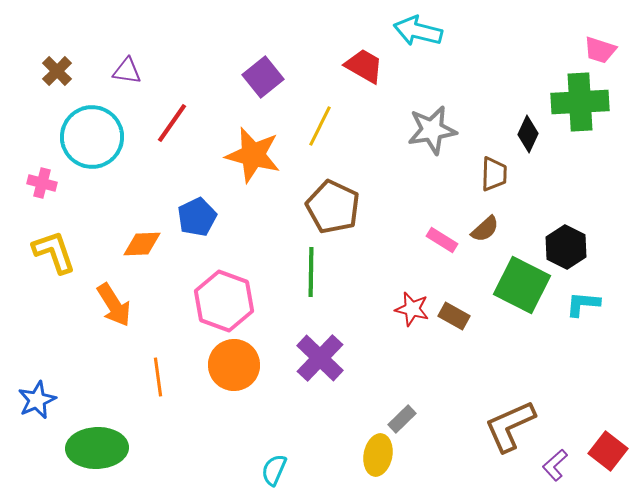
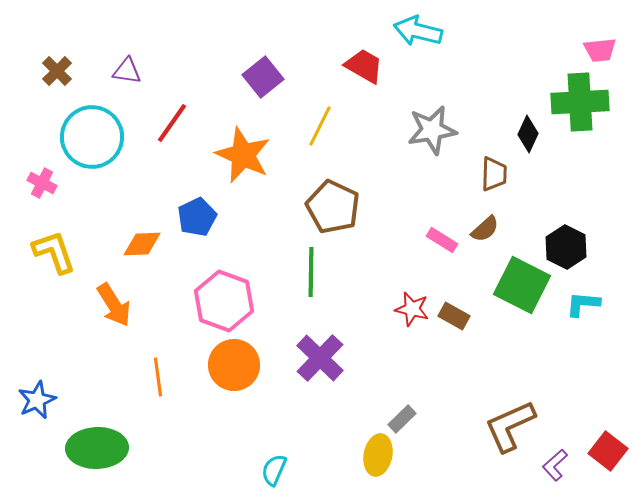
pink trapezoid: rotated 24 degrees counterclockwise
orange star: moved 10 px left; rotated 10 degrees clockwise
pink cross: rotated 12 degrees clockwise
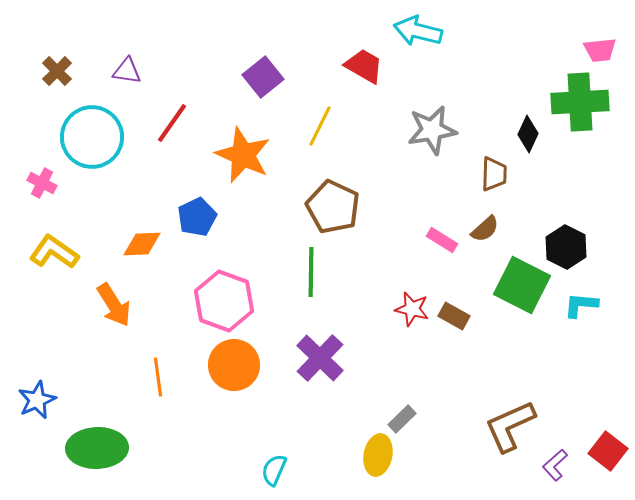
yellow L-shape: rotated 36 degrees counterclockwise
cyan L-shape: moved 2 px left, 1 px down
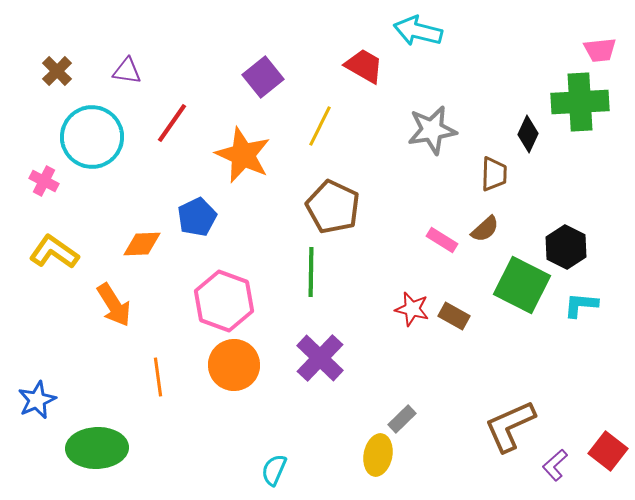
pink cross: moved 2 px right, 2 px up
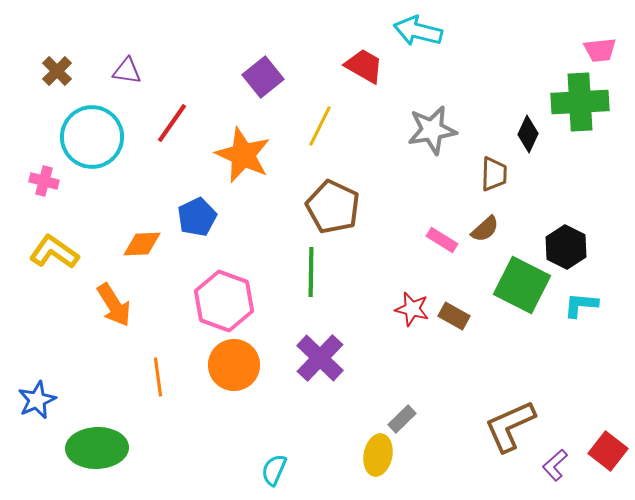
pink cross: rotated 12 degrees counterclockwise
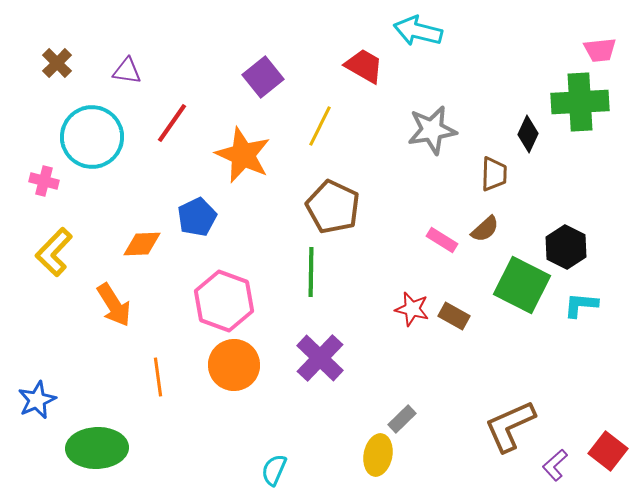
brown cross: moved 8 px up
yellow L-shape: rotated 81 degrees counterclockwise
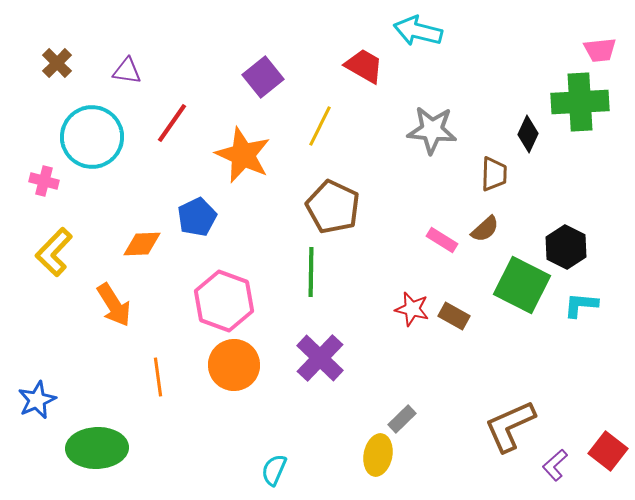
gray star: rotated 15 degrees clockwise
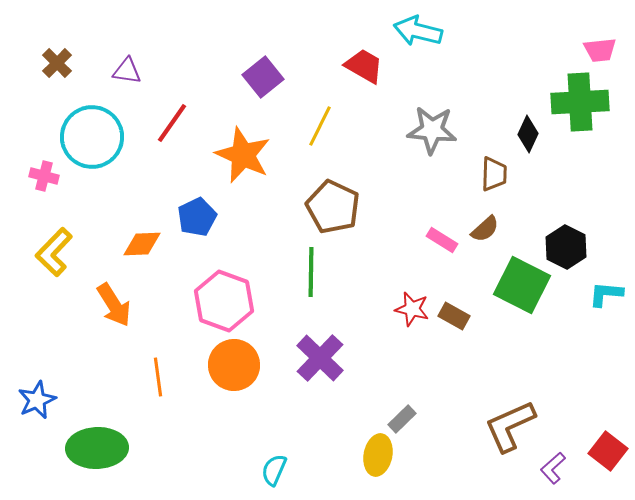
pink cross: moved 5 px up
cyan L-shape: moved 25 px right, 11 px up
purple L-shape: moved 2 px left, 3 px down
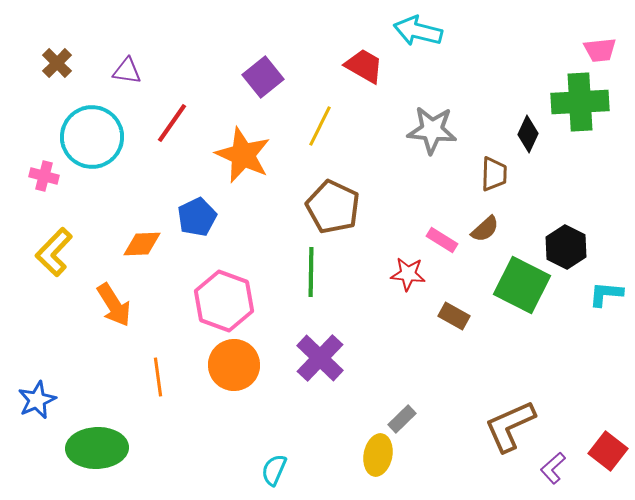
red star: moved 4 px left, 35 px up; rotated 8 degrees counterclockwise
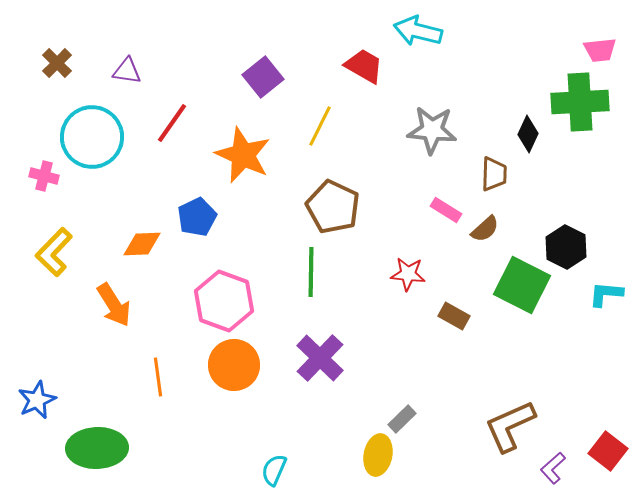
pink rectangle: moved 4 px right, 30 px up
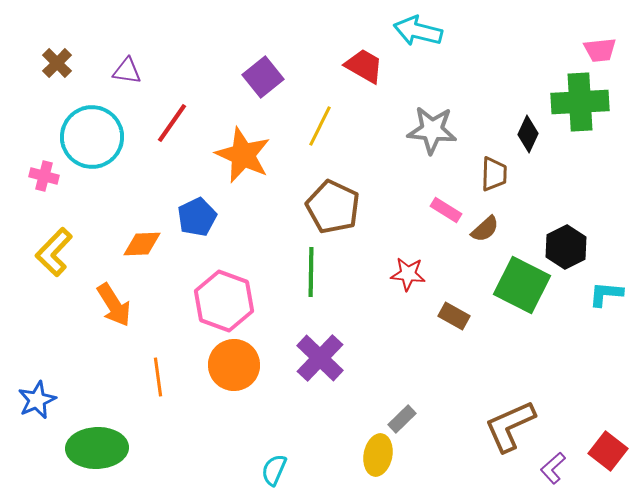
black hexagon: rotated 6 degrees clockwise
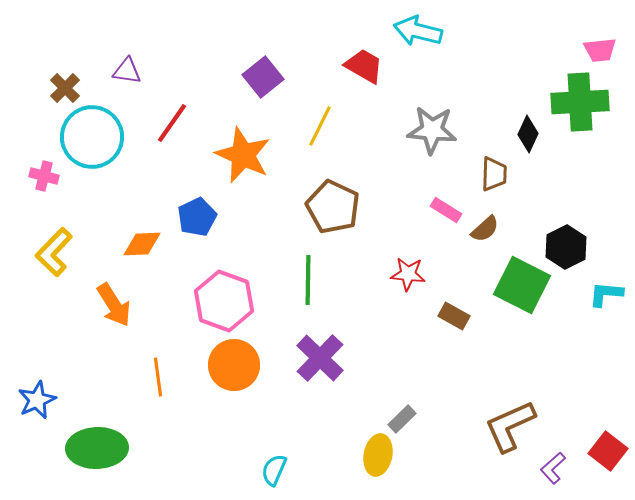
brown cross: moved 8 px right, 25 px down
green line: moved 3 px left, 8 px down
